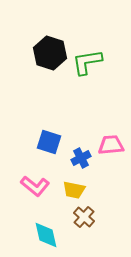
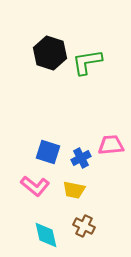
blue square: moved 1 px left, 10 px down
brown cross: moved 9 px down; rotated 15 degrees counterclockwise
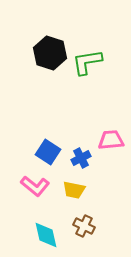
pink trapezoid: moved 5 px up
blue square: rotated 15 degrees clockwise
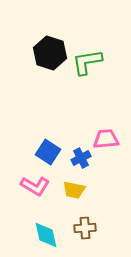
pink trapezoid: moved 5 px left, 1 px up
pink L-shape: rotated 8 degrees counterclockwise
brown cross: moved 1 px right, 2 px down; rotated 30 degrees counterclockwise
